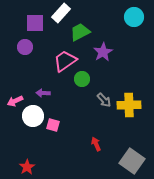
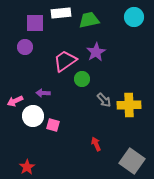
white rectangle: rotated 42 degrees clockwise
green trapezoid: moved 9 px right, 12 px up; rotated 15 degrees clockwise
purple star: moved 7 px left
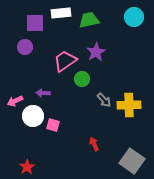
red arrow: moved 2 px left
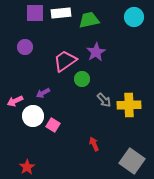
purple square: moved 10 px up
purple arrow: rotated 32 degrees counterclockwise
pink square: rotated 16 degrees clockwise
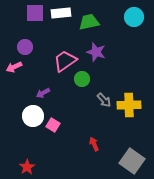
green trapezoid: moved 2 px down
purple star: rotated 24 degrees counterclockwise
pink arrow: moved 1 px left, 34 px up
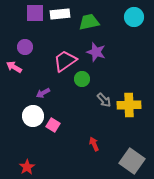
white rectangle: moved 1 px left, 1 px down
pink arrow: rotated 56 degrees clockwise
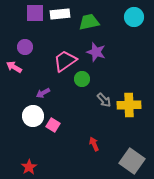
red star: moved 2 px right
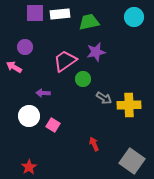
purple star: rotated 30 degrees counterclockwise
green circle: moved 1 px right
purple arrow: rotated 32 degrees clockwise
gray arrow: moved 2 px up; rotated 14 degrees counterclockwise
white circle: moved 4 px left
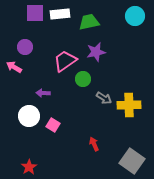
cyan circle: moved 1 px right, 1 px up
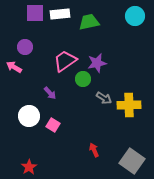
purple star: moved 1 px right, 11 px down
purple arrow: moved 7 px right; rotated 136 degrees counterclockwise
red arrow: moved 6 px down
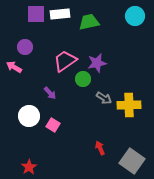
purple square: moved 1 px right, 1 px down
red arrow: moved 6 px right, 2 px up
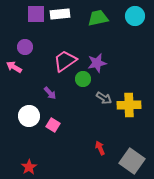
green trapezoid: moved 9 px right, 4 px up
